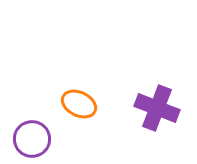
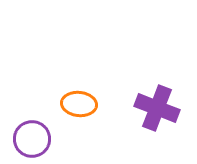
orange ellipse: rotated 20 degrees counterclockwise
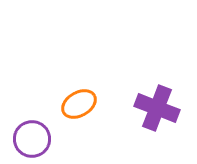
orange ellipse: rotated 36 degrees counterclockwise
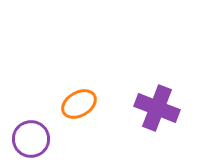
purple circle: moved 1 px left
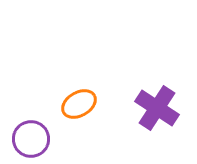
purple cross: rotated 12 degrees clockwise
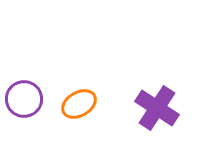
purple circle: moved 7 px left, 40 px up
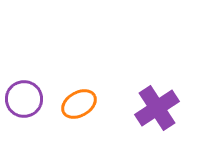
purple cross: rotated 24 degrees clockwise
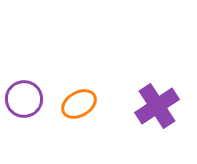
purple cross: moved 2 px up
